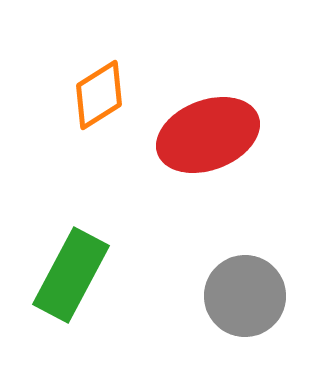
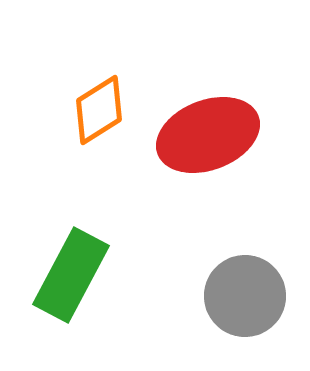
orange diamond: moved 15 px down
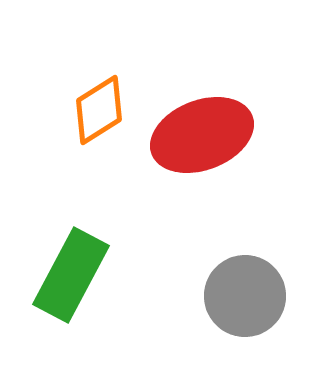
red ellipse: moved 6 px left
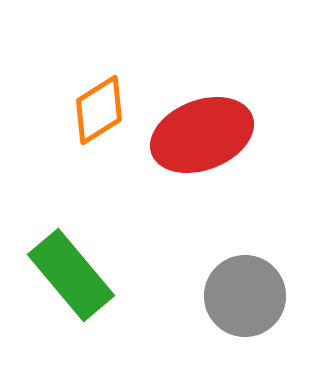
green rectangle: rotated 68 degrees counterclockwise
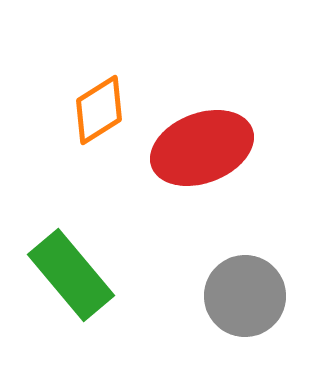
red ellipse: moved 13 px down
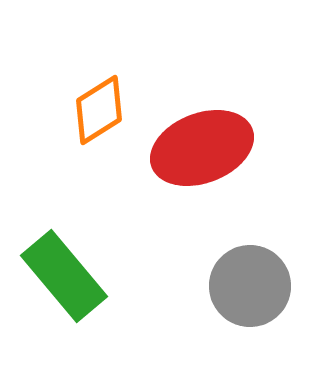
green rectangle: moved 7 px left, 1 px down
gray circle: moved 5 px right, 10 px up
